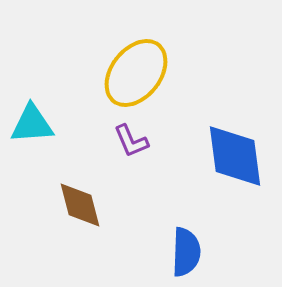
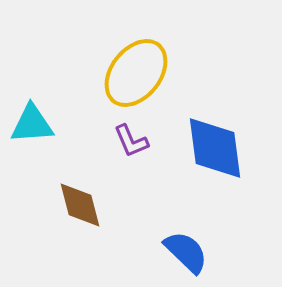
blue diamond: moved 20 px left, 8 px up
blue semicircle: rotated 48 degrees counterclockwise
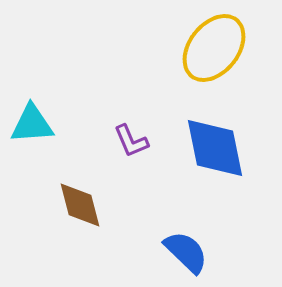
yellow ellipse: moved 78 px right, 25 px up
blue diamond: rotated 4 degrees counterclockwise
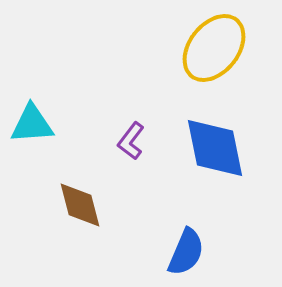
purple L-shape: rotated 60 degrees clockwise
blue semicircle: rotated 69 degrees clockwise
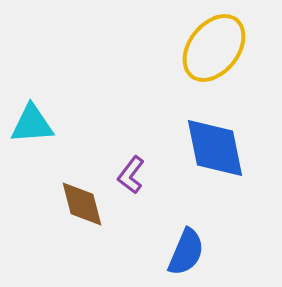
purple L-shape: moved 34 px down
brown diamond: moved 2 px right, 1 px up
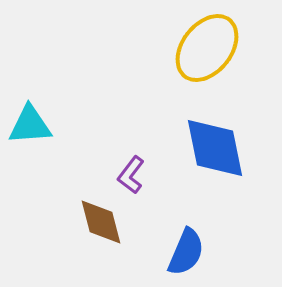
yellow ellipse: moved 7 px left
cyan triangle: moved 2 px left, 1 px down
brown diamond: moved 19 px right, 18 px down
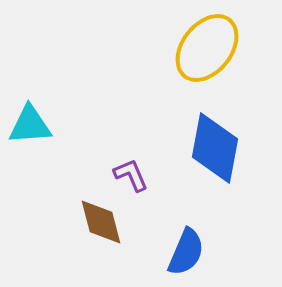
blue diamond: rotated 22 degrees clockwise
purple L-shape: rotated 120 degrees clockwise
